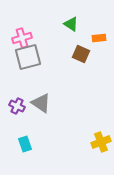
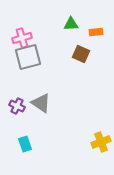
green triangle: rotated 35 degrees counterclockwise
orange rectangle: moved 3 px left, 6 px up
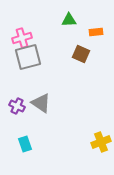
green triangle: moved 2 px left, 4 px up
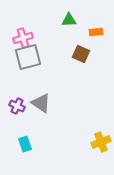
pink cross: moved 1 px right
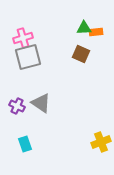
green triangle: moved 15 px right, 8 px down
